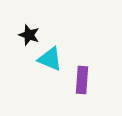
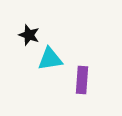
cyan triangle: rotated 32 degrees counterclockwise
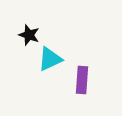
cyan triangle: rotated 16 degrees counterclockwise
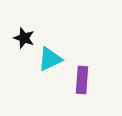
black star: moved 5 px left, 3 px down
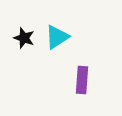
cyan triangle: moved 7 px right, 22 px up; rotated 8 degrees counterclockwise
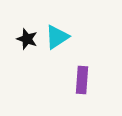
black star: moved 3 px right, 1 px down
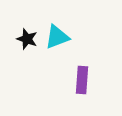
cyan triangle: rotated 12 degrees clockwise
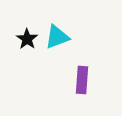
black star: rotated 15 degrees clockwise
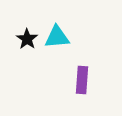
cyan triangle: rotated 16 degrees clockwise
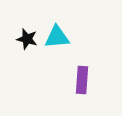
black star: rotated 20 degrees counterclockwise
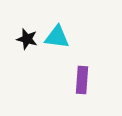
cyan triangle: rotated 12 degrees clockwise
